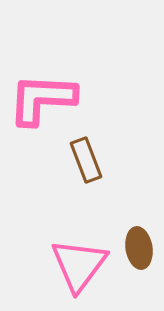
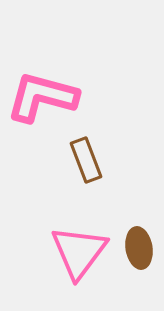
pink L-shape: moved 2 px up; rotated 12 degrees clockwise
pink triangle: moved 13 px up
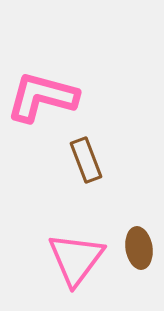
pink triangle: moved 3 px left, 7 px down
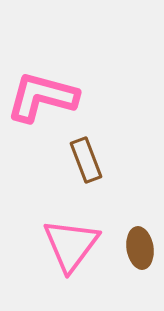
brown ellipse: moved 1 px right
pink triangle: moved 5 px left, 14 px up
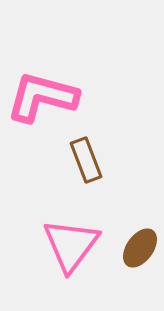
brown ellipse: rotated 45 degrees clockwise
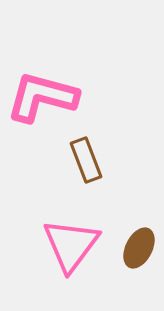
brown ellipse: moved 1 px left; rotated 9 degrees counterclockwise
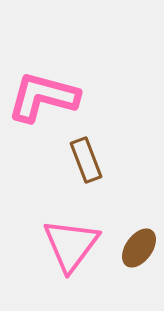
pink L-shape: moved 1 px right
brown ellipse: rotated 9 degrees clockwise
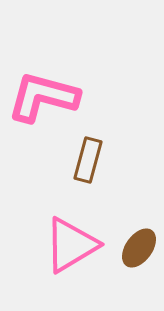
brown rectangle: moved 2 px right; rotated 36 degrees clockwise
pink triangle: rotated 22 degrees clockwise
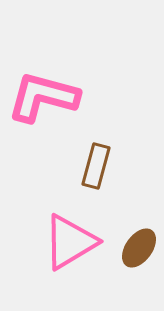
brown rectangle: moved 8 px right, 6 px down
pink triangle: moved 1 px left, 3 px up
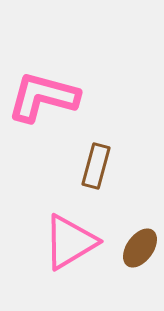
brown ellipse: moved 1 px right
